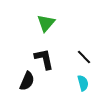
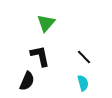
black L-shape: moved 4 px left, 3 px up
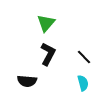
black L-shape: moved 8 px right, 2 px up; rotated 40 degrees clockwise
black semicircle: rotated 72 degrees clockwise
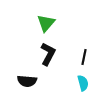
black line: rotated 56 degrees clockwise
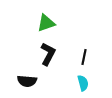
green triangle: rotated 30 degrees clockwise
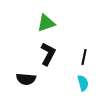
black semicircle: moved 1 px left, 2 px up
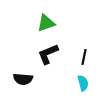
black L-shape: rotated 140 degrees counterclockwise
black semicircle: moved 3 px left
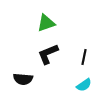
cyan semicircle: moved 1 px right, 2 px down; rotated 70 degrees clockwise
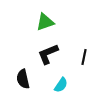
green triangle: moved 1 px left, 1 px up
black semicircle: rotated 72 degrees clockwise
cyan semicircle: moved 23 px left; rotated 21 degrees counterclockwise
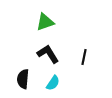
black L-shape: rotated 80 degrees clockwise
black semicircle: rotated 18 degrees clockwise
cyan semicircle: moved 8 px left, 2 px up
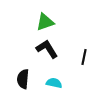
black L-shape: moved 1 px left, 5 px up
cyan semicircle: moved 1 px right; rotated 112 degrees counterclockwise
